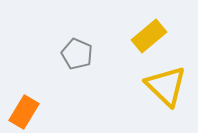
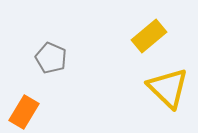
gray pentagon: moved 26 px left, 4 px down
yellow triangle: moved 2 px right, 2 px down
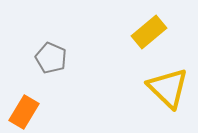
yellow rectangle: moved 4 px up
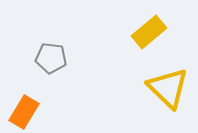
gray pentagon: rotated 16 degrees counterclockwise
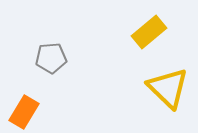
gray pentagon: rotated 12 degrees counterclockwise
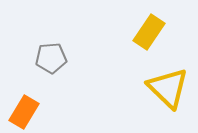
yellow rectangle: rotated 16 degrees counterclockwise
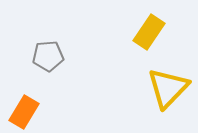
gray pentagon: moved 3 px left, 2 px up
yellow triangle: rotated 30 degrees clockwise
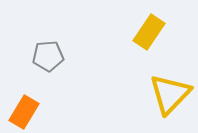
yellow triangle: moved 2 px right, 6 px down
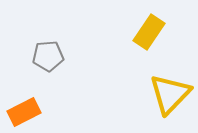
orange rectangle: rotated 32 degrees clockwise
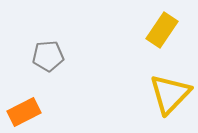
yellow rectangle: moved 13 px right, 2 px up
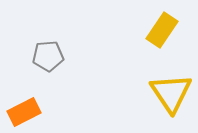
yellow triangle: moved 1 px right, 1 px up; rotated 18 degrees counterclockwise
